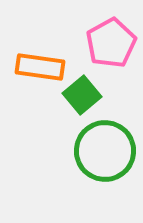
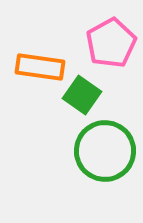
green square: rotated 15 degrees counterclockwise
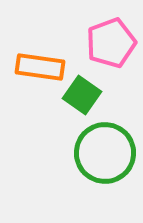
pink pentagon: rotated 9 degrees clockwise
green circle: moved 2 px down
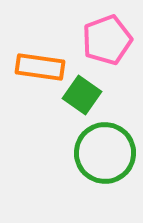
pink pentagon: moved 4 px left, 3 px up
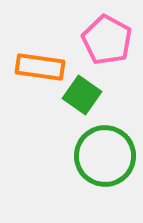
pink pentagon: rotated 24 degrees counterclockwise
green circle: moved 3 px down
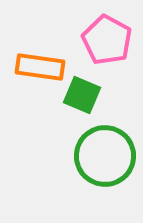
green square: rotated 12 degrees counterclockwise
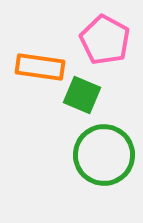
pink pentagon: moved 2 px left
green circle: moved 1 px left, 1 px up
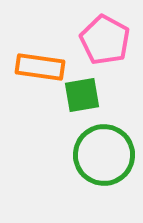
green square: rotated 33 degrees counterclockwise
